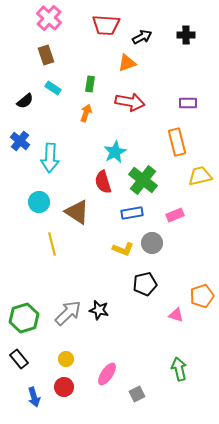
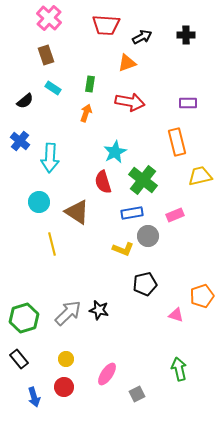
gray circle: moved 4 px left, 7 px up
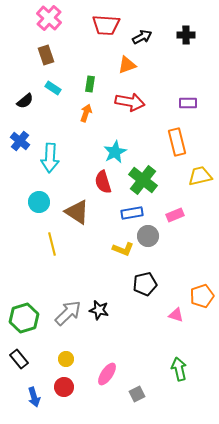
orange triangle: moved 2 px down
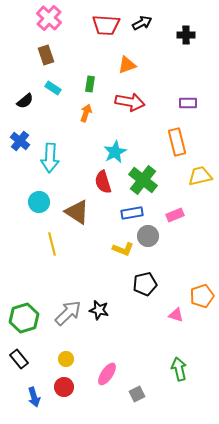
black arrow: moved 14 px up
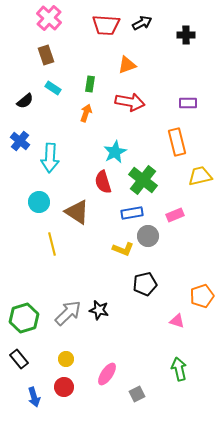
pink triangle: moved 1 px right, 6 px down
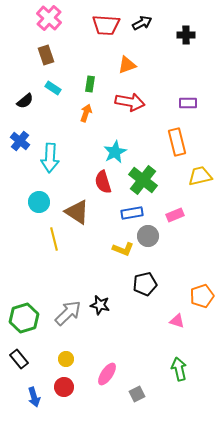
yellow line: moved 2 px right, 5 px up
black star: moved 1 px right, 5 px up
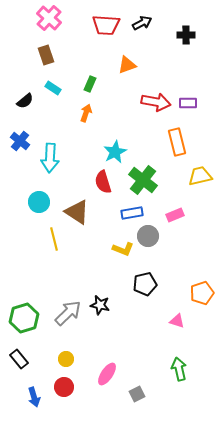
green rectangle: rotated 14 degrees clockwise
red arrow: moved 26 px right
orange pentagon: moved 3 px up
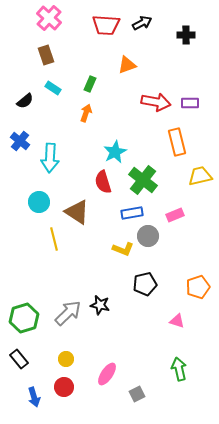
purple rectangle: moved 2 px right
orange pentagon: moved 4 px left, 6 px up
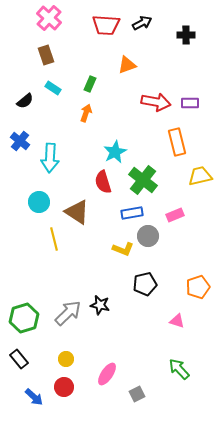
green arrow: rotated 30 degrees counterclockwise
blue arrow: rotated 30 degrees counterclockwise
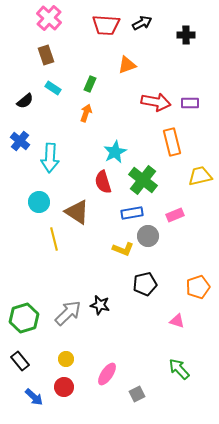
orange rectangle: moved 5 px left
black rectangle: moved 1 px right, 2 px down
